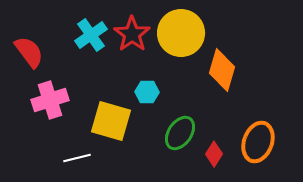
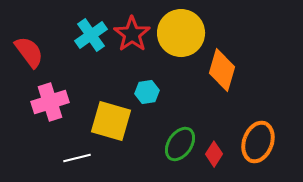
cyan hexagon: rotated 10 degrees counterclockwise
pink cross: moved 2 px down
green ellipse: moved 11 px down
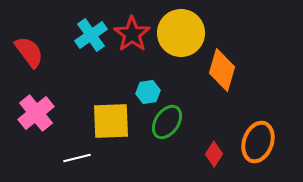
cyan hexagon: moved 1 px right
pink cross: moved 14 px left, 11 px down; rotated 21 degrees counterclockwise
yellow square: rotated 18 degrees counterclockwise
green ellipse: moved 13 px left, 22 px up
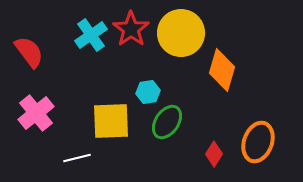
red star: moved 1 px left, 5 px up
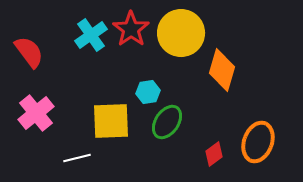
red diamond: rotated 20 degrees clockwise
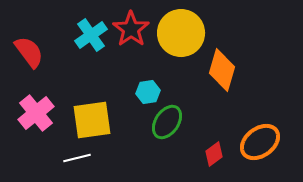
yellow square: moved 19 px left, 1 px up; rotated 6 degrees counterclockwise
orange ellipse: moved 2 px right; rotated 33 degrees clockwise
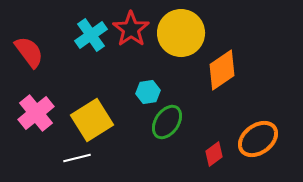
orange diamond: rotated 39 degrees clockwise
yellow square: rotated 24 degrees counterclockwise
orange ellipse: moved 2 px left, 3 px up
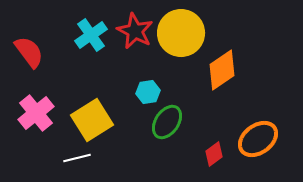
red star: moved 4 px right, 2 px down; rotated 9 degrees counterclockwise
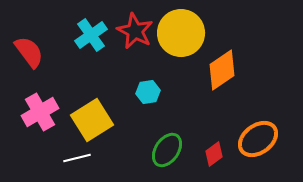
pink cross: moved 4 px right, 1 px up; rotated 9 degrees clockwise
green ellipse: moved 28 px down
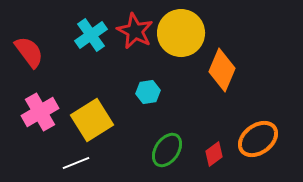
orange diamond: rotated 33 degrees counterclockwise
white line: moved 1 px left, 5 px down; rotated 8 degrees counterclockwise
